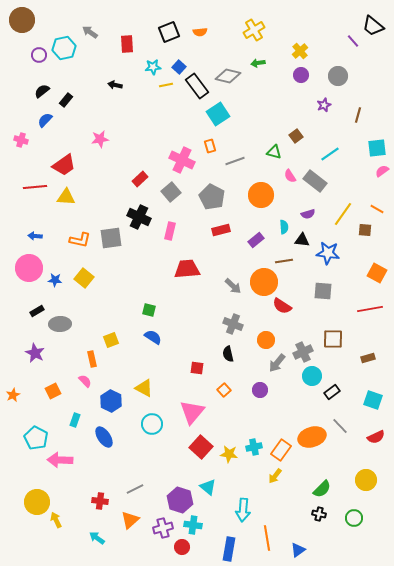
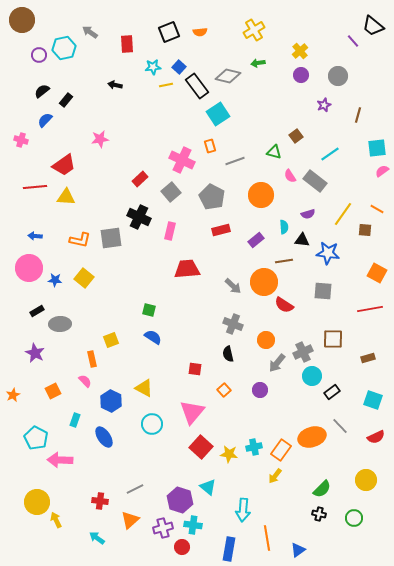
red semicircle at (282, 306): moved 2 px right, 1 px up
red square at (197, 368): moved 2 px left, 1 px down
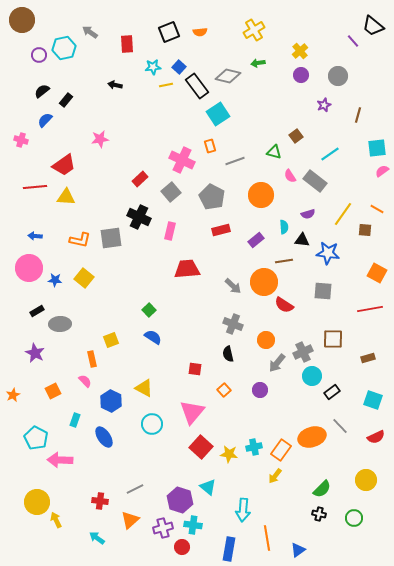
green square at (149, 310): rotated 32 degrees clockwise
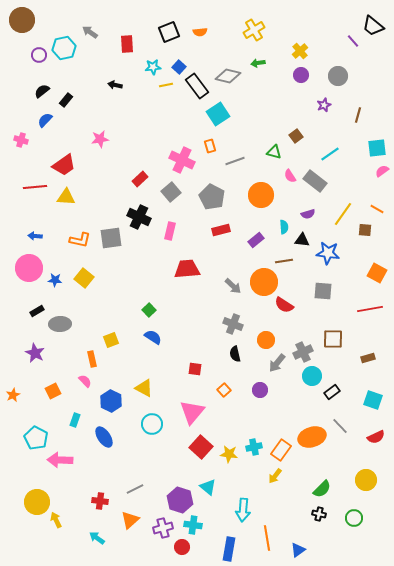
black semicircle at (228, 354): moved 7 px right
